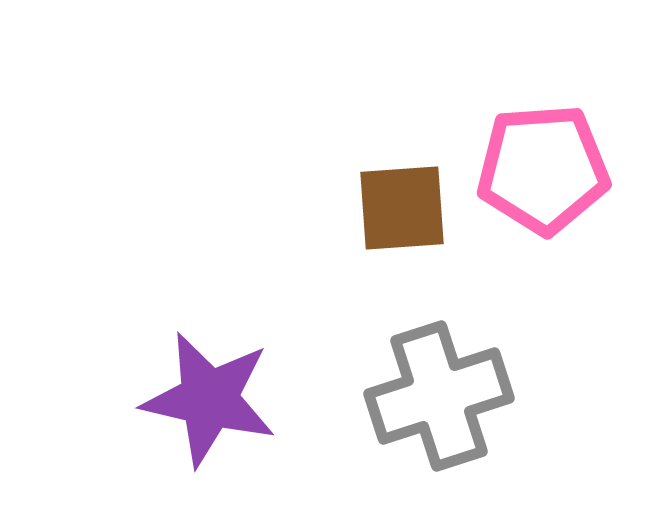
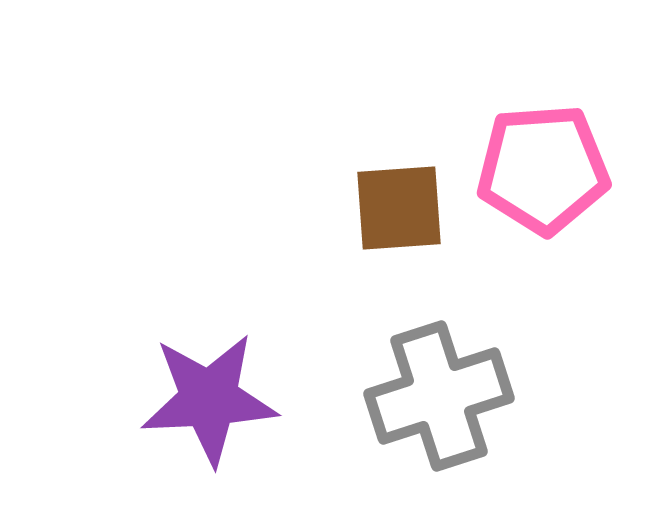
brown square: moved 3 px left
purple star: rotated 16 degrees counterclockwise
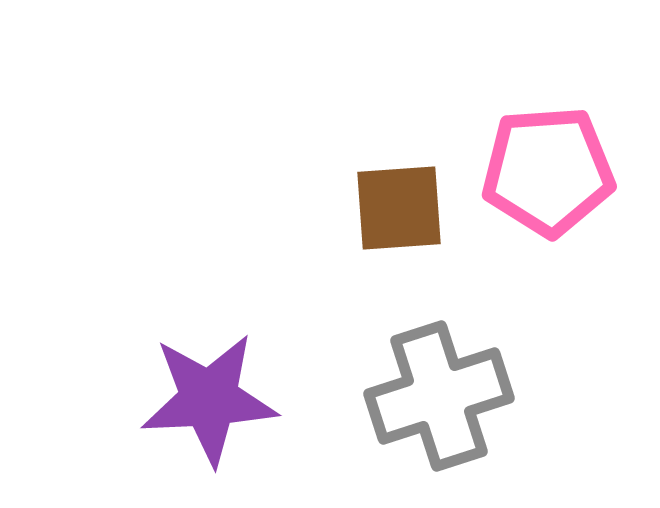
pink pentagon: moved 5 px right, 2 px down
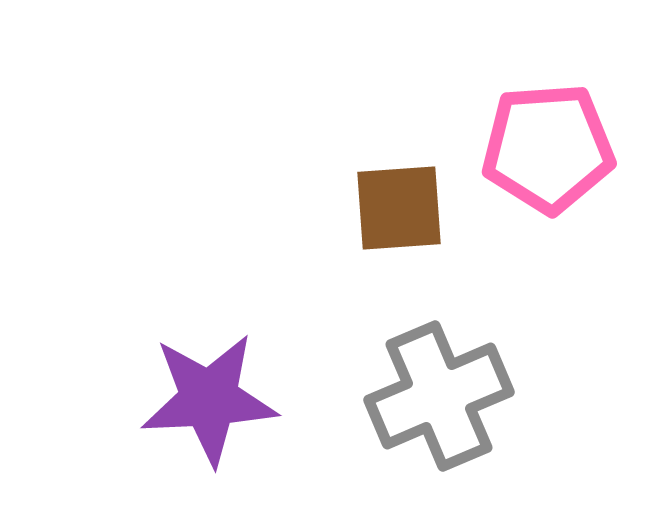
pink pentagon: moved 23 px up
gray cross: rotated 5 degrees counterclockwise
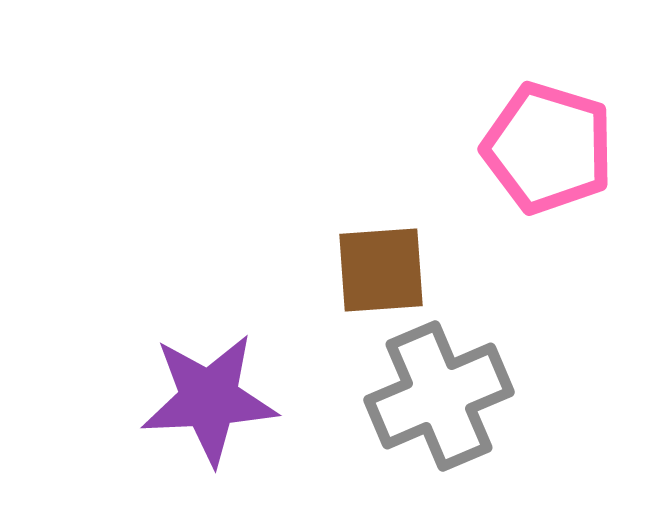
pink pentagon: rotated 21 degrees clockwise
brown square: moved 18 px left, 62 px down
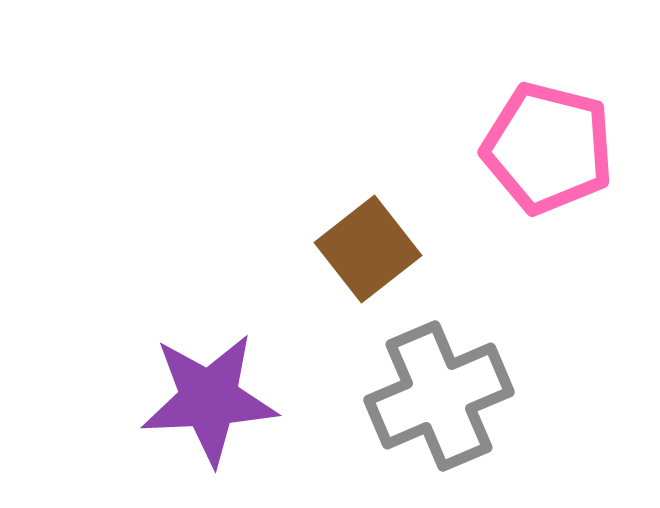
pink pentagon: rotated 3 degrees counterclockwise
brown square: moved 13 px left, 21 px up; rotated 34 degrees counterclockwise
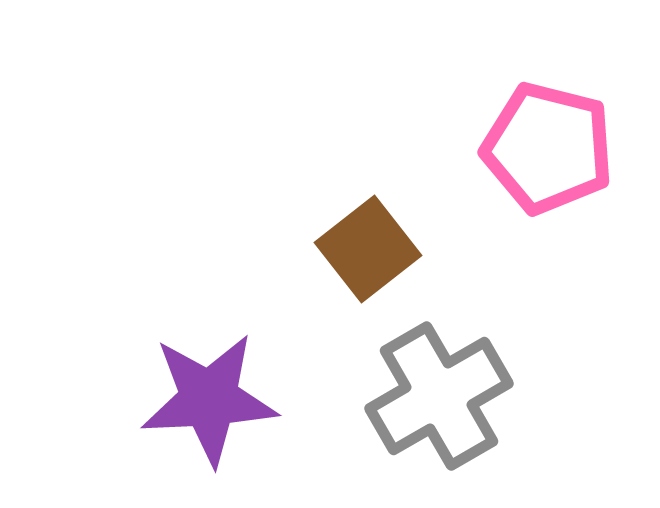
gray cross: rotated 7 degrees counterclockwise
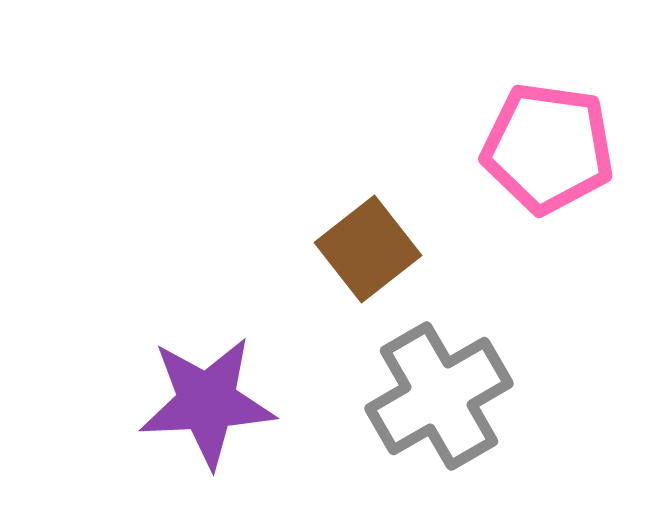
pink pentagon: rotated 6 degrees counterclockwise
purple star: moved 2 px left, 3 px down
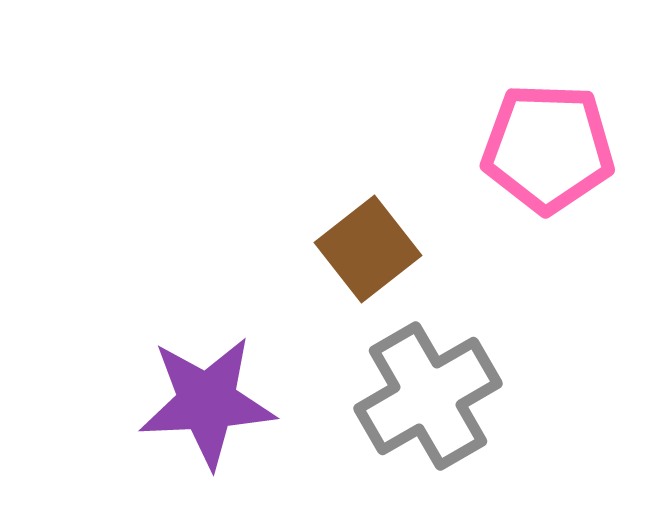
pink pentagon: rotated 6 degrees counterclockwise
gray cross: moved 11 px left
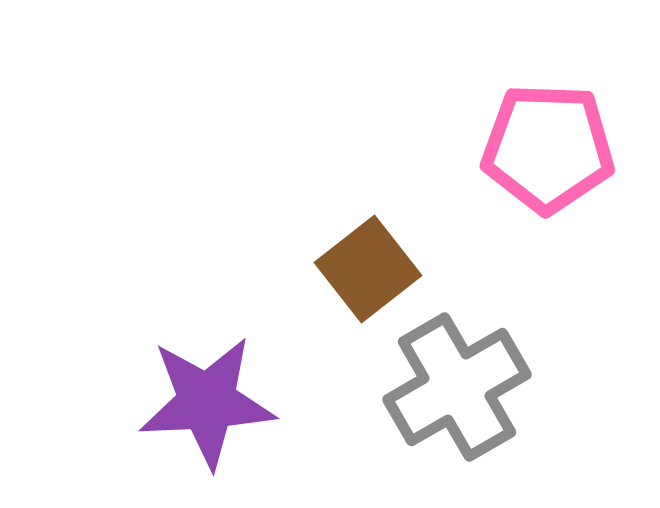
brown square: moved 20 px down
gray cross: moved 29 px right, 9 px up
